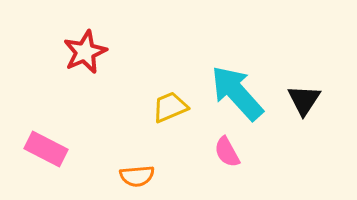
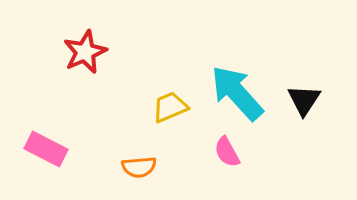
orange semicircle: moved 2 px right, 9 px up
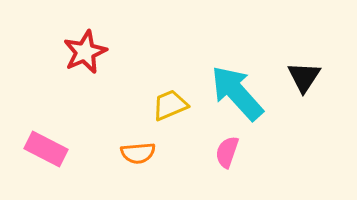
black triangle: moved 23 px up
yellow trapezoid: moved 2 px up
pink semicircle: rotated 48 degrees clockwise
orange semicircle: moved 1 px left, 14 px up
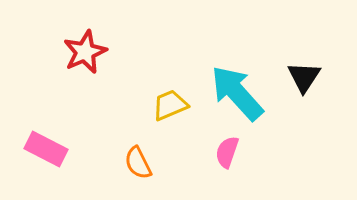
orange semicircle: moved 10 px down; rotated 68 degrees clockwise
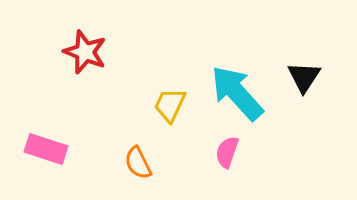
red star: rotated 27 degrees counterclockwise
yellow trapezoid: rotated 42 degrees counterclockwise
pink rectangle: rotated 9 degrees counterclockwise
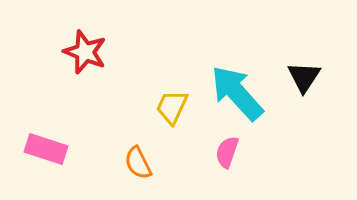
yellow trapezoid: moved 2 px right, 2 px down
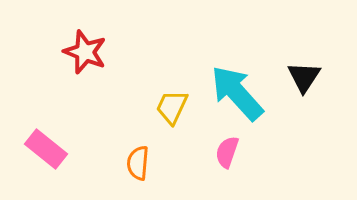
pink rectangle: rotated 21 degrees clockwise
orange semicircle: rotated 32 degrees clockwise
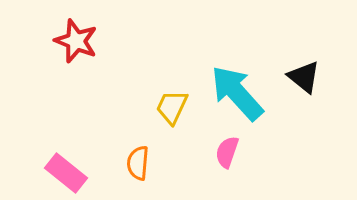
red star: moved 9 px left, 11 px up
black triangle: rotated 24 degrees counterclockwise
pink rectangle: moved 20 px right, 24 px down
